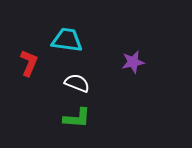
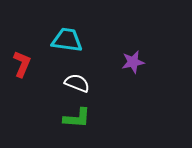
red L-shape: moved 7 px left, 1 px down
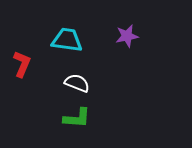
purple star: moved 6 px left, 26 px up
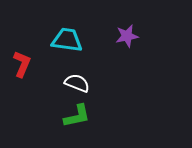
green L-shape: moved 2 px up; rotated 16 degrees counterclockwise
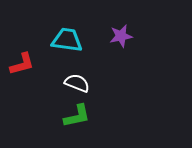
purple star: moved 6 px left
red L-shape: rotated 52 degrees clockwise
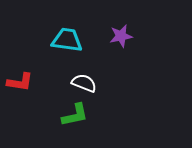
red L-shape: moved 2 px left, 18 px down; rotated 24 degrees clockwise
white semicircle: moved 7 px right
green L-shape: moved 2 px left, 1 px up
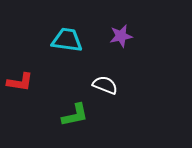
white semicircle: moved 21 px right, 2 px down
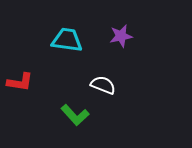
white semicircle: moved 2 px left
green L-shape: rotated 60 degrees clockwise
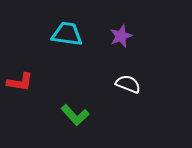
purple star: rotated 10 degrees counterclockwise
cyan trapezoid: moved 6 px up
white semicircle: moved 25 px right, 1 px up
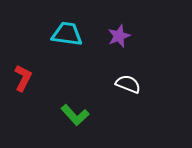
purple star: moved 2 px left
red L-shape: moved 3 px right, 4 px up; rotated 72 degrees counterclockwise
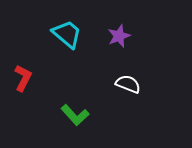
cyan trapezoid: rotated 32 degrees clockwise
